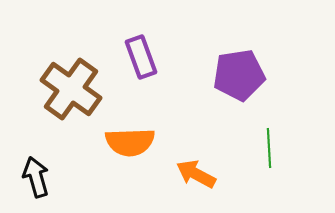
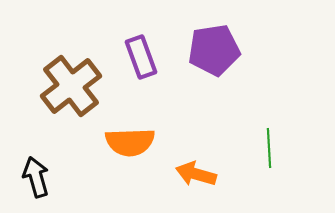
purple pentagon: moved 25 px left, 25 px up
brown cross: moved 3 px up; rotated 16 degrees clockwise
orange arrow: rotated 12 degrees counterclockwise
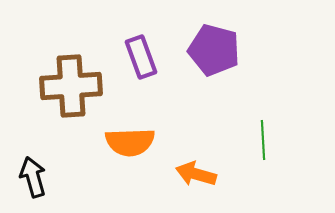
purple pentagon: rotated 24 degrees clockwise
brown cross: rotated 34 degrees clockwise
green line: moved 6 px left, 8 px up
black arrow: moved 3 px left
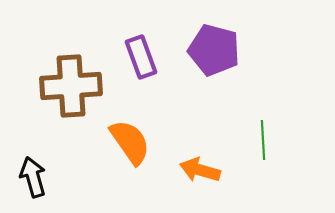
orange semicircle: rotated 123 degrees counterclockwise
orange arrow: moved 4 px right, 4 px up
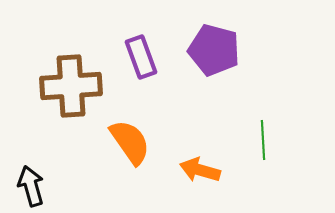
black arrow: moved 2 px left, 9 px down
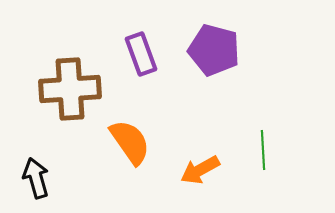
purple rectangle: moved 3 px up
brown cross: moved 1 px left, 3 px down
green line: moved 10 px down
orange arrow: rotated 45 degrees counterclockwise
black arrow: moved 5 px right, 8 px up
